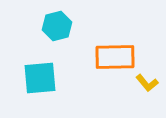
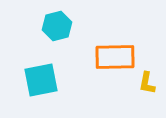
cyan square: moved 1 px right, 2 px down; rotated 6 degrees counterclockwise
yellow L-shape: rotated 50 degrees clockwise
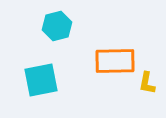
orange rectangle: moved 4 px down
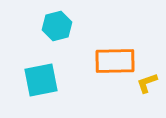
yellow L-shape: rotated 60 degrees clockwise
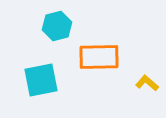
orange rectangle: moved 16 px left, 4 px up
yellow L-shape: rotated 60 degrees clockwise
